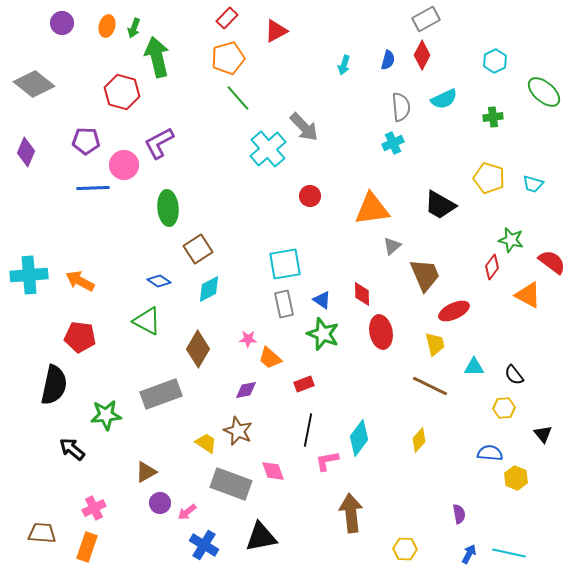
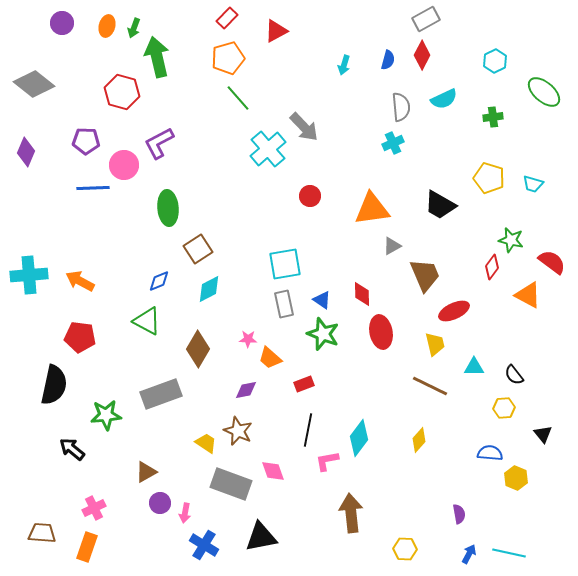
gray triangle at (392, 246): rotated 12 degrees clockwise
blue diamond at (159, 281): rotated 55 degrees counterclockwise
pink arrow at (187, 512): moved 2 px left, 1 px down; rotated 42 degrees counterclockwise
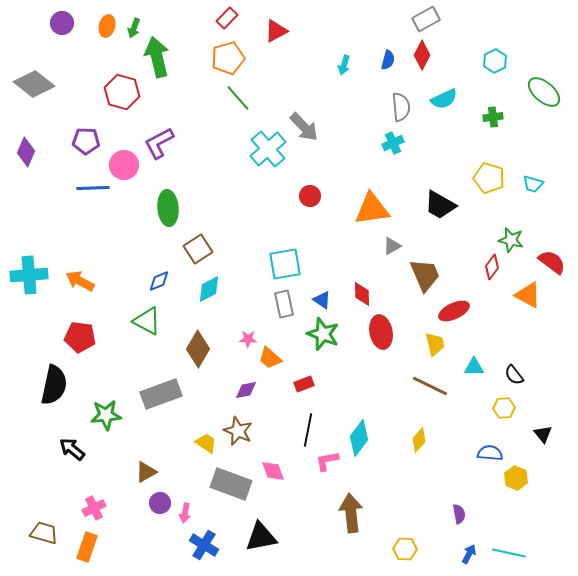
brown trapezoid at (42, 533): moved 2 px right; rotated 12 degrees clockwise
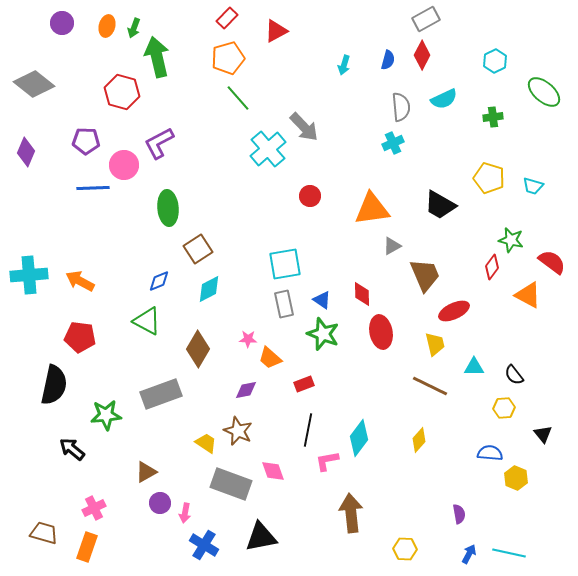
cyan trapezoid at (533, 184): moved 2 px down
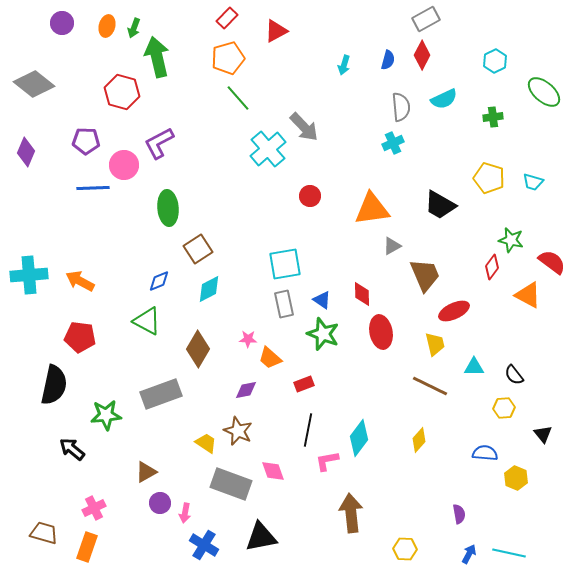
cyan trapezoid at (533, 186): moved 4 px up
blue semicircle at (490, 453): moved 5 px left
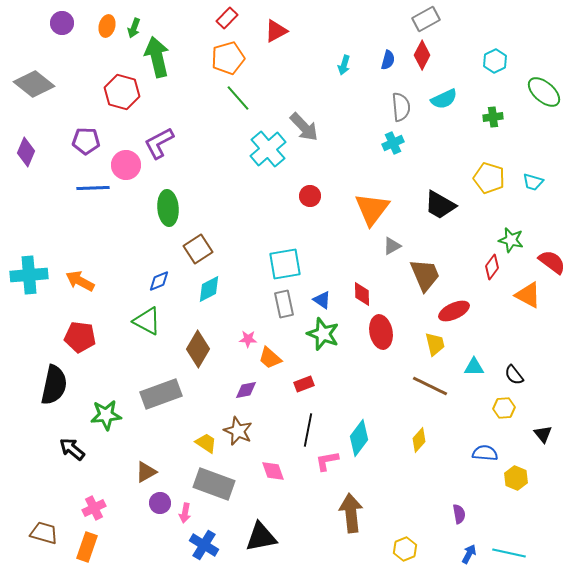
pink circle at (124, 165): moved 2 px right
orange triangle at (372, 209): rotated 45 degrees counterclockwise
gray rectangle at (231, 484): moved 17 px left
yellow hexagon at (405, 549): rotated 25 degrees counterclockwise
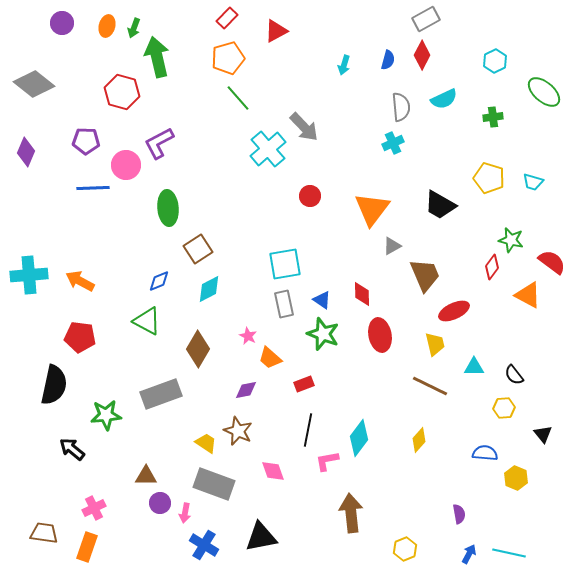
red ellipse at (381, 332): moved 1 px left, 3 px down
pink star at (248, 339): moved 3 px up; rotated 24 degrees clockwise
brown triangle at (146, 472): moved 4 px down; rotated 30 degrees clockwise
brown trapezoid at (44, 533): rotated 8 degrees counterclockwise
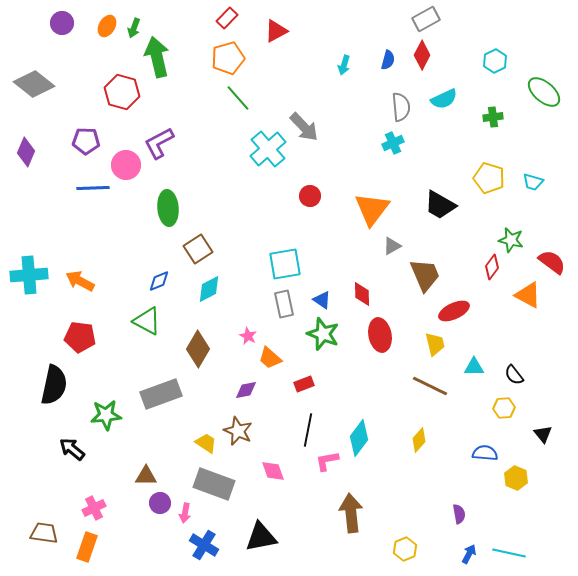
orange ellipse at (107, 26): rotated 15 degrees clockwise
